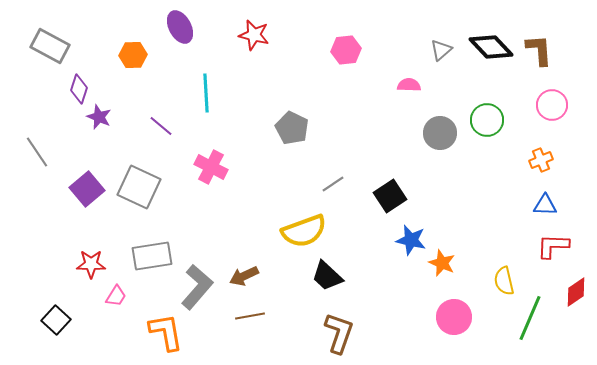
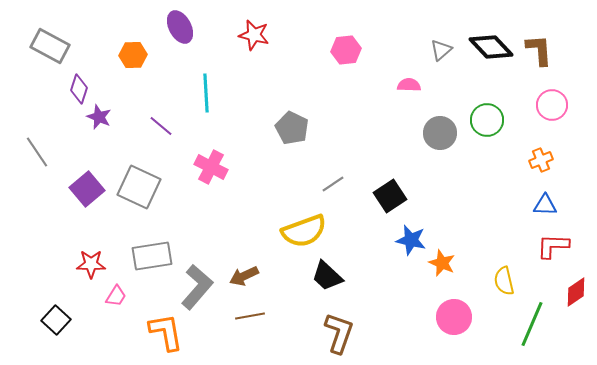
green line at (530, 318): moved 2 px right, 6 px down
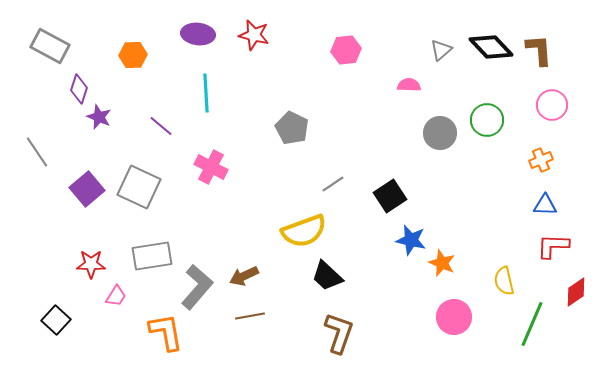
purple ellipse at (180, 27): moved 18 px right, 7 px down; rotated 56 degrees counterclockwise
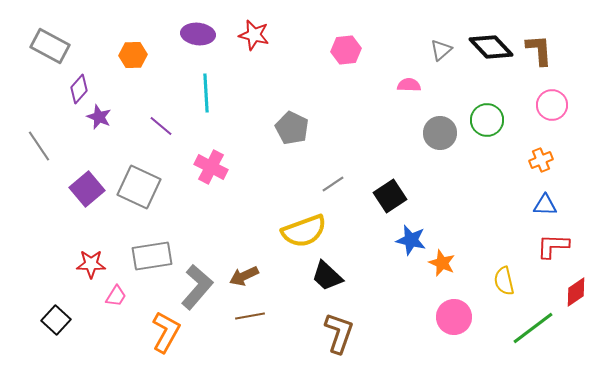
purple diamond at (79, 89): rotated 24 degrees clockwise
gray line at (37, 152): moved 2 px right, 6 px up
green line at (532, 324): moved 1 px right, 4 px down; rotated 30 degrees clockwise
orange L-shape at (166, 332): rotated 39 degrees clockwise
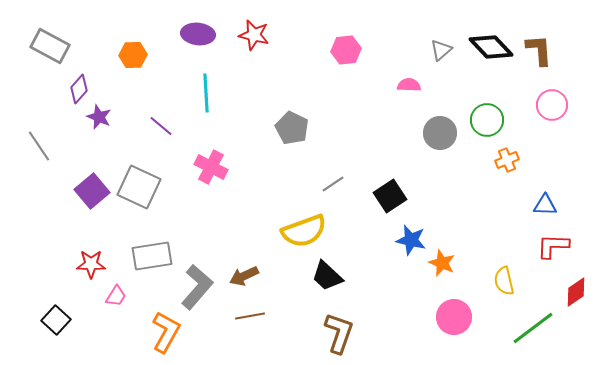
orange cross at (541, 160): moved 34 px left
purple square at (87, 189): moved 5 px right, 2 px down
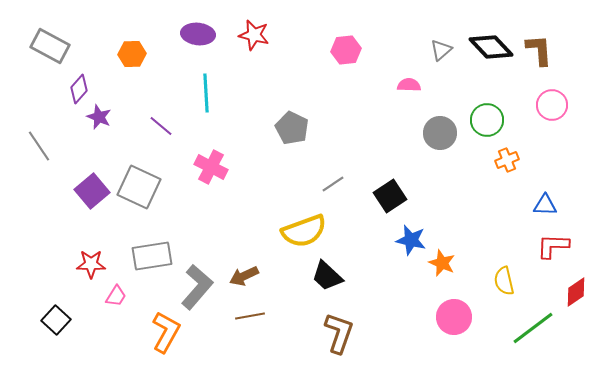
orange hexagon at (133, 55): moved 1 px left, 1 px up
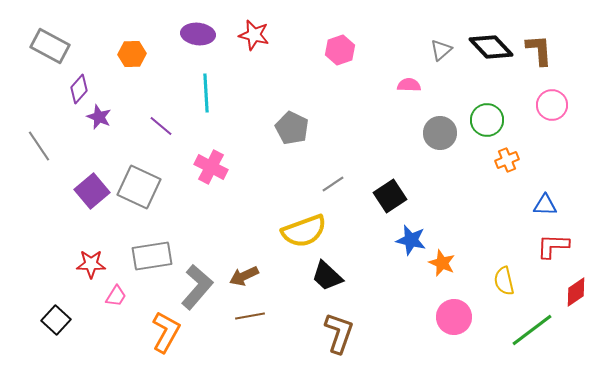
pink hexagon at (346, 50): moved 6 px left; rotated 12 degrees counterclockwise
green line at (533, 328): moved 1 px left, 2 px down
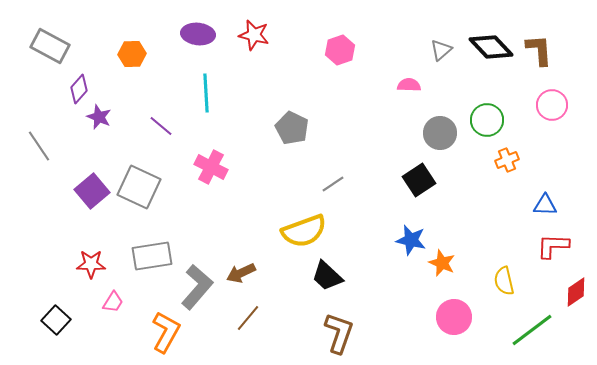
black square at (390, 196): moved 29 px right, 16 px up
brown arrow at (244, 276): moved 3 px left, 3 px up
pink trapezoid at (116, 296): moved 3 px left, 6 px down
brown line at (250, 316): moved 2 px left, 2 px down; rotated 40 degrees counterclockwise
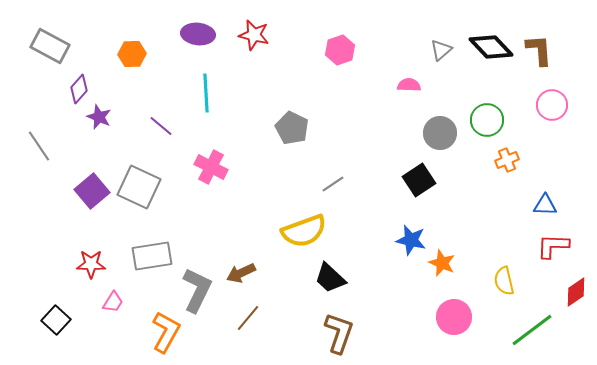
black trapezoid at (327, 276): moved 3 px right, 2 px down
gray L-shape at (197, 287): moved 3 px down; rotated 15 degrees counterclockwise
